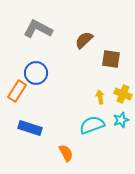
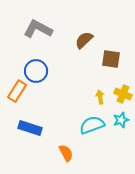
blue circle: moved 2 px up
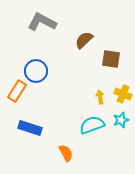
gray L-shape: moved 4 px right, 7 px up
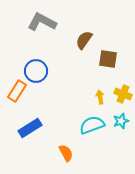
brown semicircle: rotated 12 degrees counterclockwise
brown square: moved 3 px left
cyan star: moved 1 px down
blue rectangle: rotated 50 degrees counterclockwise
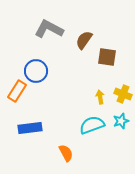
gray L-shape: moved 7 px right, 7 px down
brown square: moved 1 px left, 2 px up
blue rectangle: rotated 25 degrees clockwise
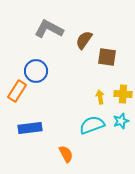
yellow cross: rotated 18 degrees counterclockwise
orange semicircle: moved 1 px down
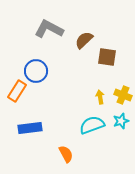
brown semicircle: rotated 12 degrees clockwise
yellow cross: moved 1 px down; rotated 18 degrees clockwise
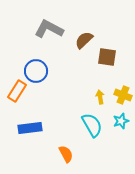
cyan semicircle: rotated 80 degrees clockwise
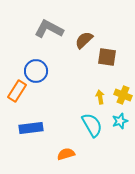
cyan star: moved 1 px left
blue rectangle: moved 1 px right
orange semicircle: rotated 78 degrees counterclockwise
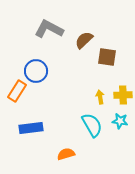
yellow cross: rotated 24 degrees counterclockwise
cyan star: rotated 28 degrees clockwise
